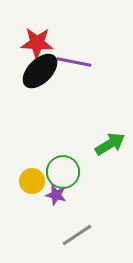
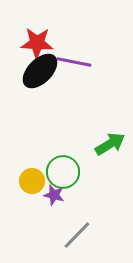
purple star: moved 2 px left
gray line: rotated 12 degrees counterclockwise
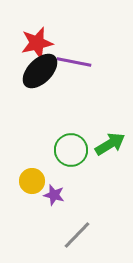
red star: rotated 16 degrees counterclockwise
green circle: moved 8 px right, 22 px up
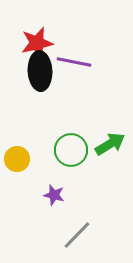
black ellipse: rotated 48 degrees counterclockwise
yellow circle: moved 15 px left, 22 px up
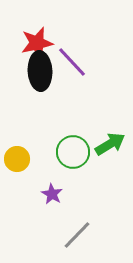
purple line: moved 2 px left; rotated 36 degrees clockwise
green circle: moved 2 px right, 2 px down
purple star: moved 2 px left, 1 px up; rotated 15 degrees clockwise
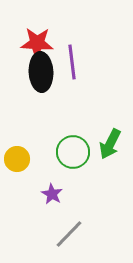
red star: rotated 16 degrees clockwise
purple line: rotated 36 degrees clockwise
black ellipse: moved 1 px right, 1 px down
green arrow: rotated 148 degrees clockwise
gray line: moved 8 px left, 1 px up
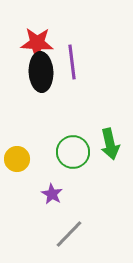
green arrow: rotated 40 degrees counterclockwise
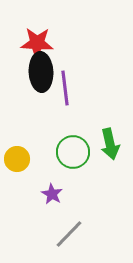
purple line: moved 7 px left, 26 px down
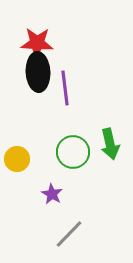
black ellipse: moved 3 px left
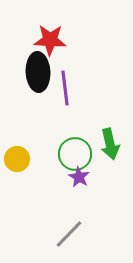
red star: moved 13 px right, 3 px up
green circle: moved 2 px right, 2 px down
purple star: moved 27 px right, 17 px up
